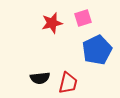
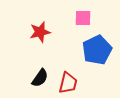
pink square: rotated 18 degrees clockwise
red star: moved 12 px left, 9 px down
black semicircle: rotated 48 degrees counterclockwise
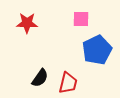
pink square: moved 2 px left, 1 px down
red star: moved 13 px left, 9 px up; rotated 15 degrees clockwise
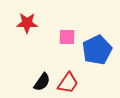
pink square: moved 14 px left, 18 px down
black semicircle: moved 2 px right, 4 px down
red trapezoid: rotated 20 degrees clockwise
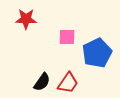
red star: moved 1 px left, 4 px up
blue pentagon: moved 3 px down
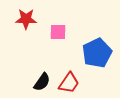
pink square: moved 9 px left, 5 px up
red trapezoid: moved 1 px right
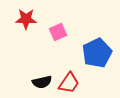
pink square: rotated 24 degrees counterclockwise
black semicircle: rotated 42 degrees clockwise
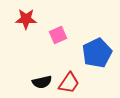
pink square: moved 3 px down
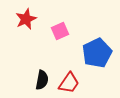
red star: rotated 25 degrees counterclockwise
pink square: moved 2 px right, 4 px up
black semicircle: moved 2 px up; rotated 66 degrees counterclockwise
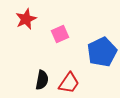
pink square: moved 3 px down
blue pentagon: moved 5 px right, 1 px up
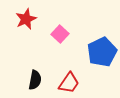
pink square: rotated 24 degrees counterclockwise
black semicircle: moved 7 px left
